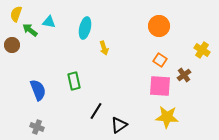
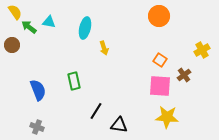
yellow semicircle: moved 1 px left, 2 px up; rotated 126 degrees clockwise
orange circle: moved 10 px up
green arrow: moved 1 px left, 3 px up
yellow cross: rotated 28 degrees clockwise
black triangle: rotated 42 degrees clockwise
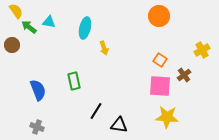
yellow semicircle: moved 1 px right, 1 px up
